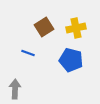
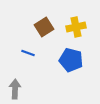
yellow cross: moved 1 px up
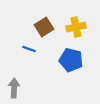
blue line: moved 1 px right, 4 px up
gray arrow: moved 1 px left, 1 px up
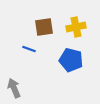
brown square: rotated 24 degrees clockwise
gray arrow: rotated 24 degrees counterclockwise
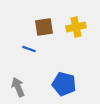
blue pentagon: moved 7 px left, 24 px down
gray arrow: moved 4 px right, 1 px up
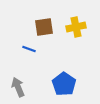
blue pentagon: rotated 20 degrees clockwise
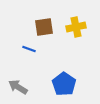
gray arrow: rotated 36 degrees counterclockwise
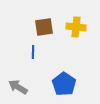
yellow cross: rotated 18 degrees clockwise
blue line: moved 4 px right, 3 px down; rotated 72 degrees clockwise
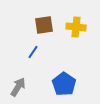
brown square: moved 2 px up
blue line: rotated 32 degrees clockwise
gray arrow: rotated 90 degrees clockwise
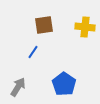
yellow cross: moved 9 px right
